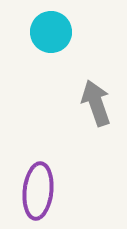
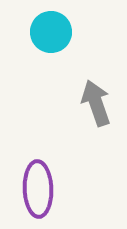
purple ellipse: moved 2 px up; rotated 8 degrees counterclockwise
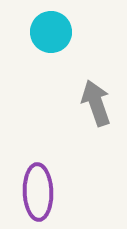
purple ellipse: moved 3 px down
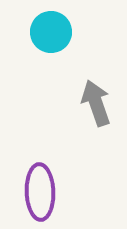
purple ellipse: moved 2 px right
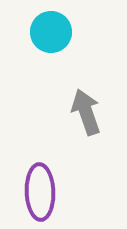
gray arrow: moved 10 px left, 9 px down
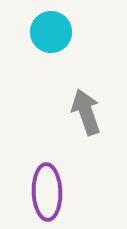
purple ellipse: moved 7 px right
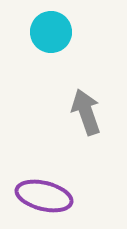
purple ellipse: moved 3 px left, 4 px down; rotated 74 degrees counterclockwise
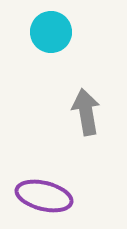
gray arrow: rotated 9 degrees clockwise
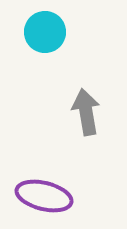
cyan circle: moved 6 px left
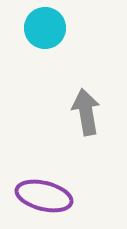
cyan circle: moved 4 px up
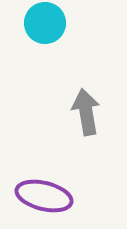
cyan circle: moved 5 px up
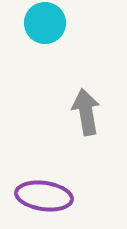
purple ellipse: rotated 6 degrees counterclockwise
